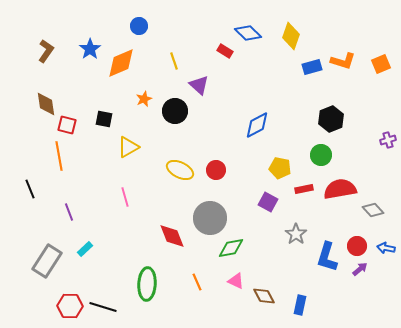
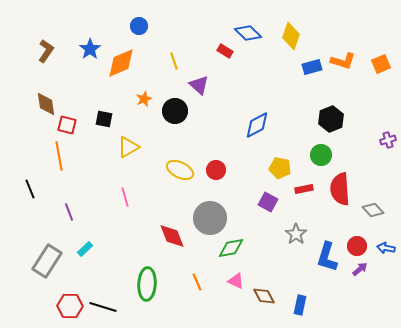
red semicircle at (340, 189): rotated 84 degrees counterclockwise
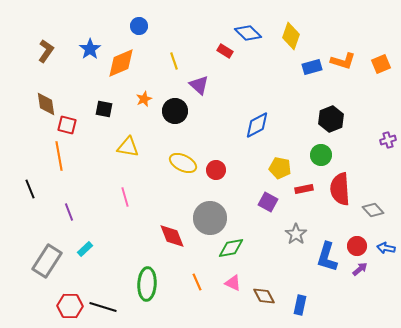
black square at (104, 119): moved 10 px up
yellow triangle at (128, 147): rotated 40 degrees clockwise
yellow ellipse at (180, 170): moved 3 px right, 7 px up
pink triangle at (236, 281): moved 3 px left, 2 px down
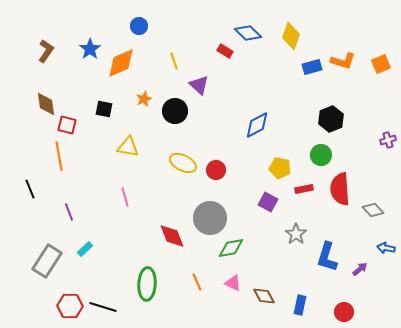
red circle at (357, 246): moved 13 px left, 66 px down
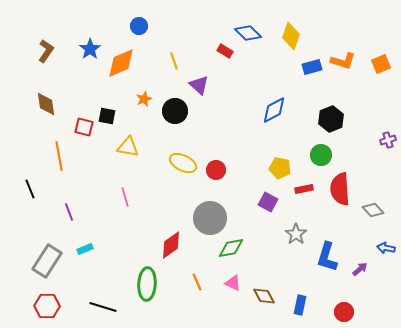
black square at (104, 109): moved 3 px right, 7 px down
red square at (67, 125): moved 17 px right, 2 px down
blue diamond at (257, 125): moved 17 px right, 15 px up
red diamond at (172, 236): moved 1 px left, 9 px down; rotated 76 degrees clockwise
cyan rectangle at (85, 249): rotated 21 degrees clockwise
red hexagon at (70, 306): moved 23 px left
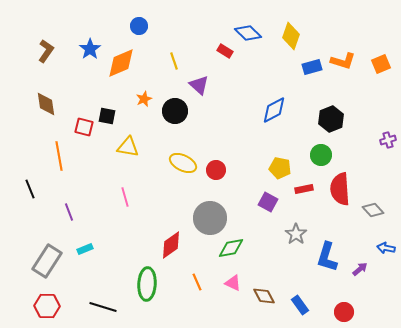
blue rectangle at (300, 305): rotated 48 degrees counterclockwise
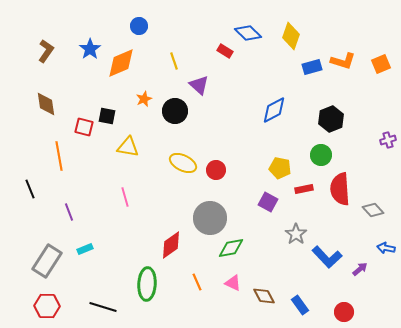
blue L-shape at (327, 257): rotated 60 degrees counterclockwise
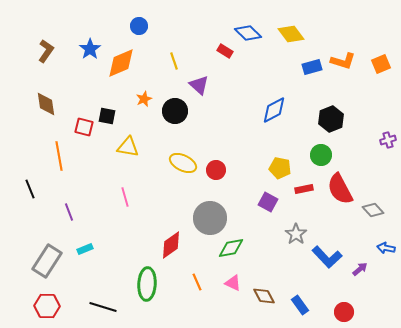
yellow diamond at (291, 36): moved 2 px up; rotated 56 degrees counterclockwise
red semicircle at (340, 189): rotated 24 degrees counterclockwise
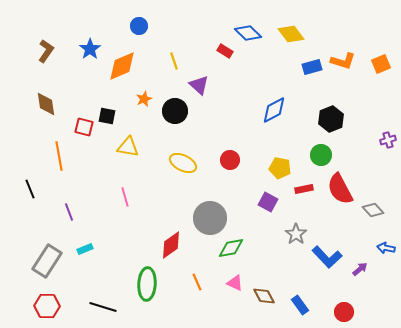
orange diamond at (121, 63): moved 1 px right, 3 px down
red circle at (216, 170): moved 14 px right, 10 px up
pink triangle at (233, 283): moved 2 px right
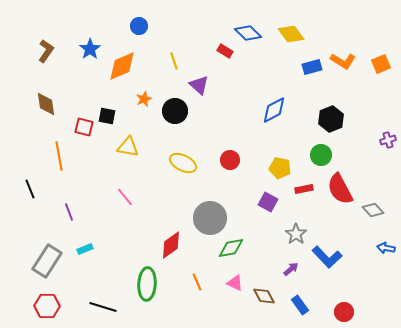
orange L-shape at (343, 61): rotated 15 degrees clockwise
pink line at (125, 197): rotated 24 degrees counterclockwise
purple arrow at (360, 269): moved 69 px left
